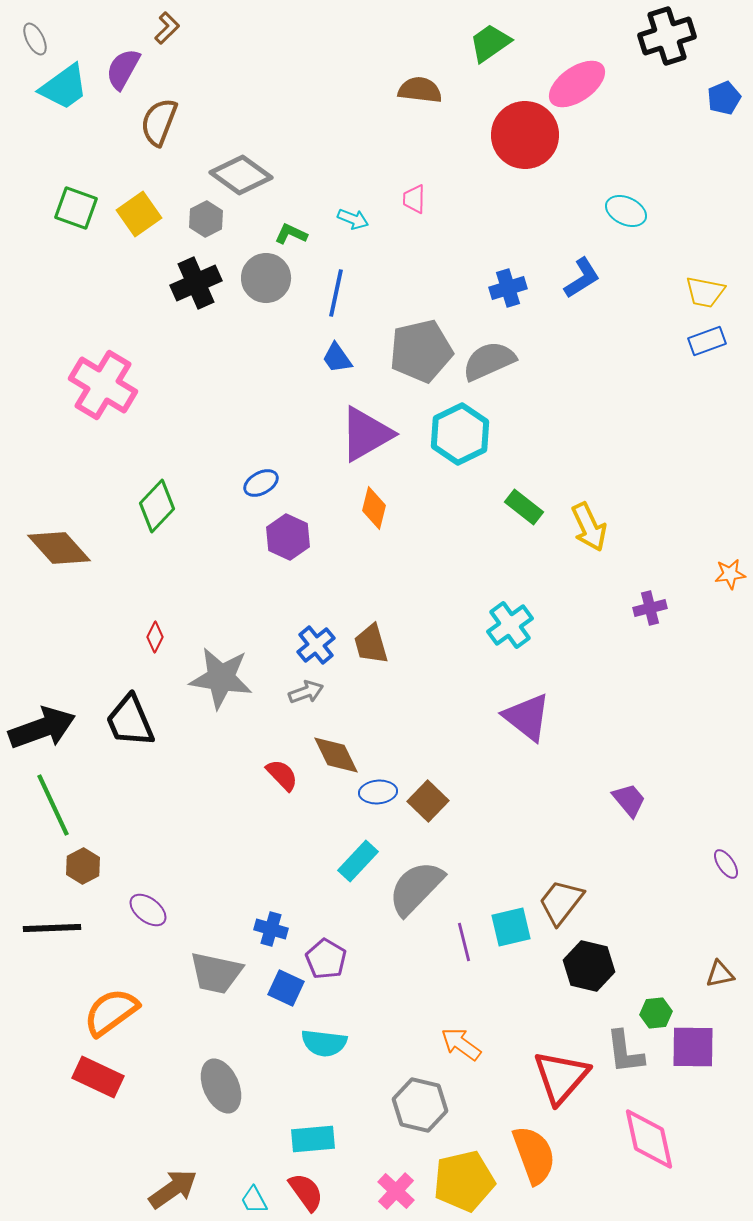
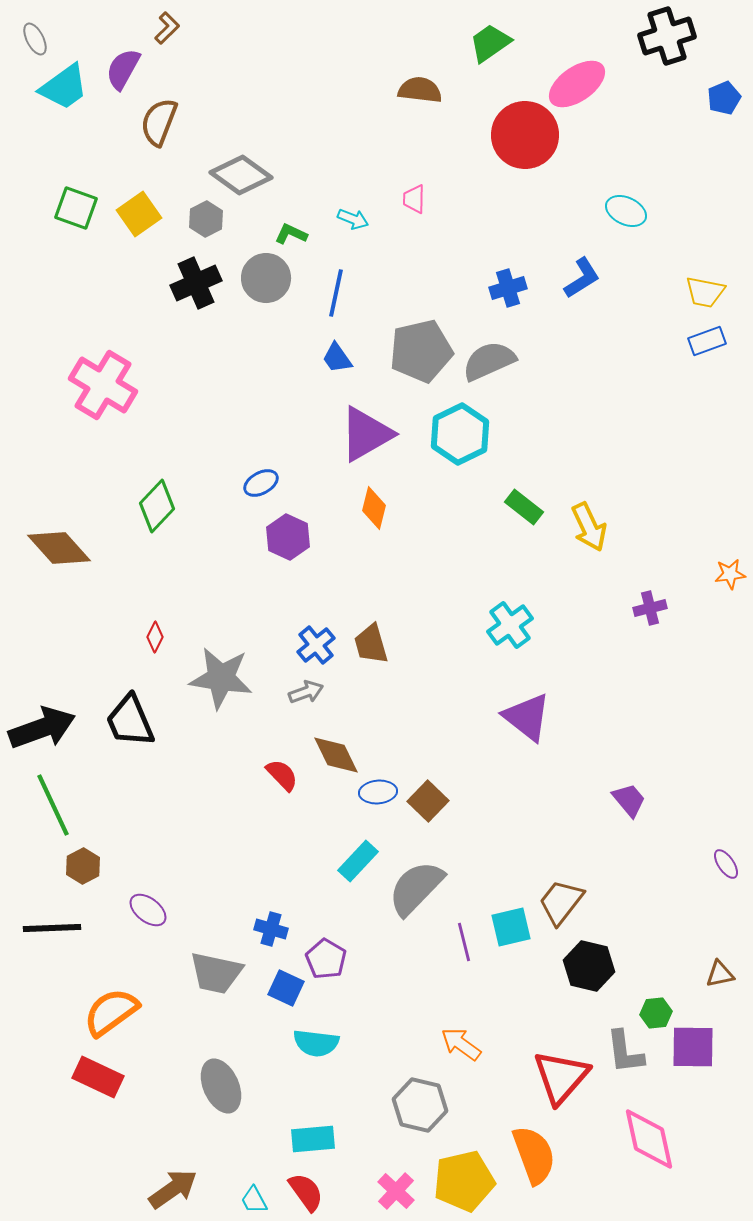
cyan semicircle at (324, 1043): moved 8 px left
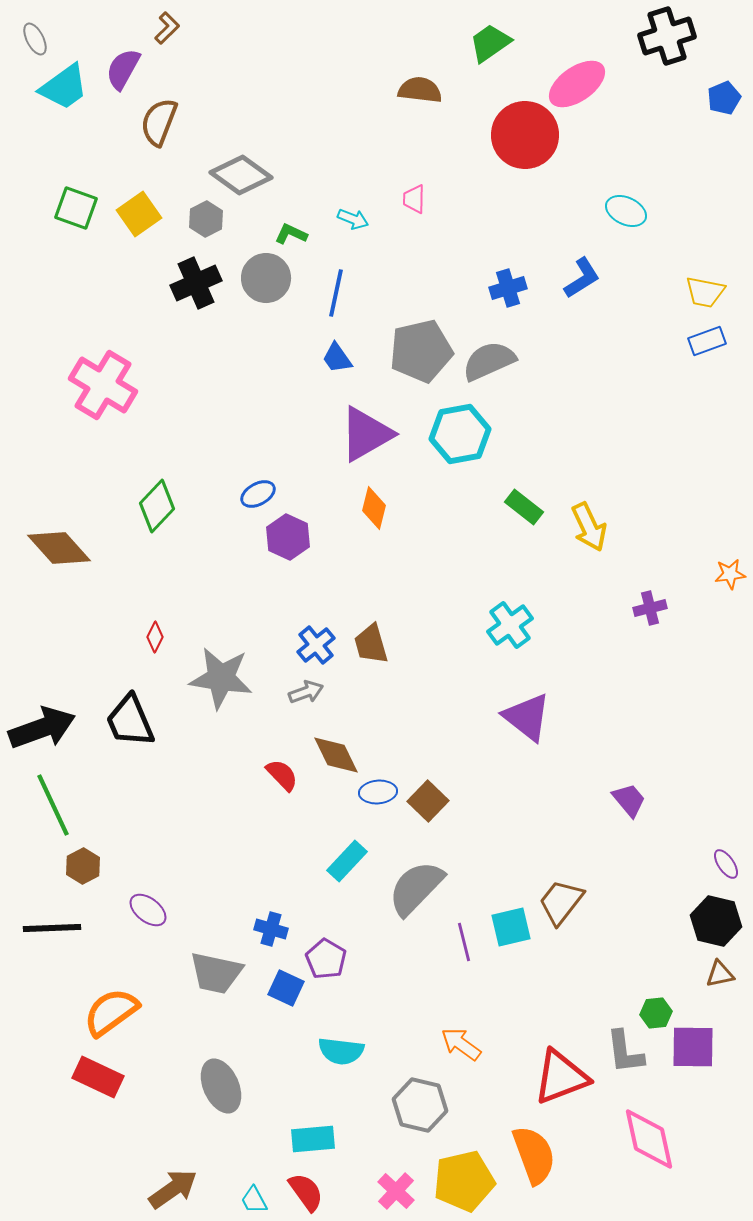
cyan hexagon at (460, 434): rotated 16 degrees clockwise
blue ellipse at (261, 483): moved 3 px left, 11 px down
cyan rectangle at (358, 861): moved 11 px left
black hexagon at (589, 966): moved 127 px right, 45 px up
cyan semicircle at (316, 1043): moved 25 px right, 8 px down
red triangle at (561, 1077): rotated 28 degrees clockwise
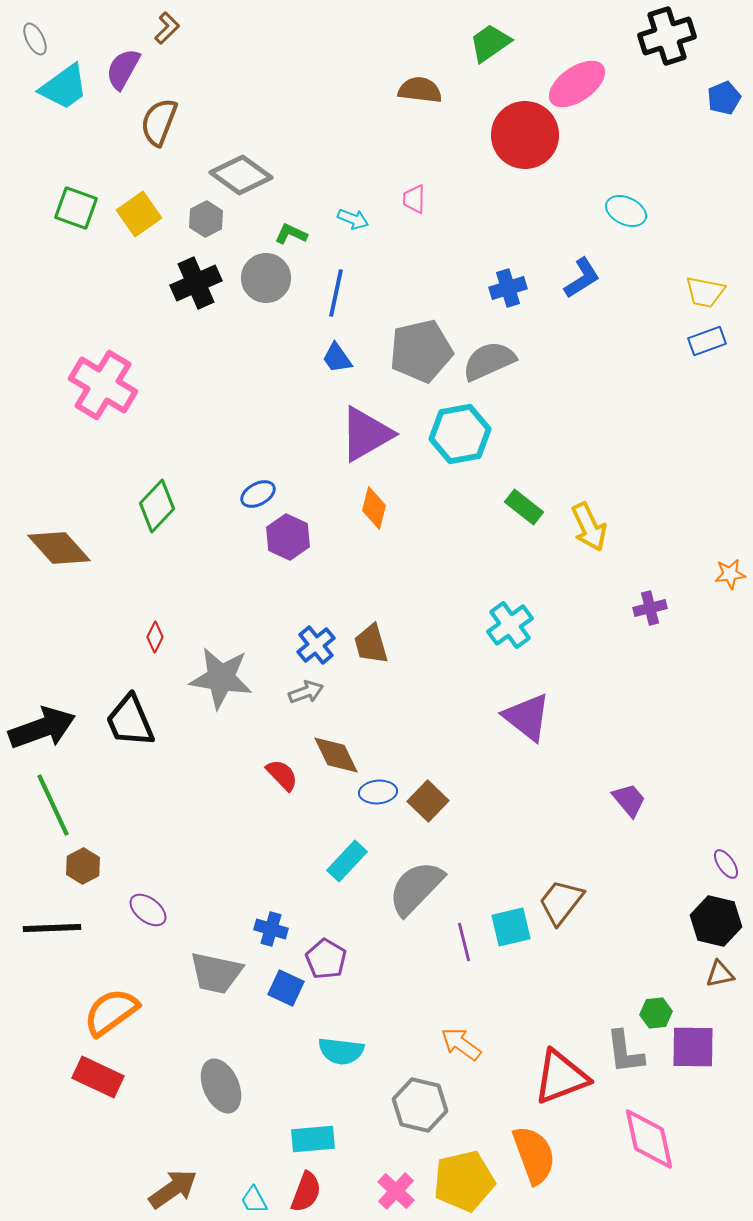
red semicircle at (306, 1192): rotated 57 degrees clockwise
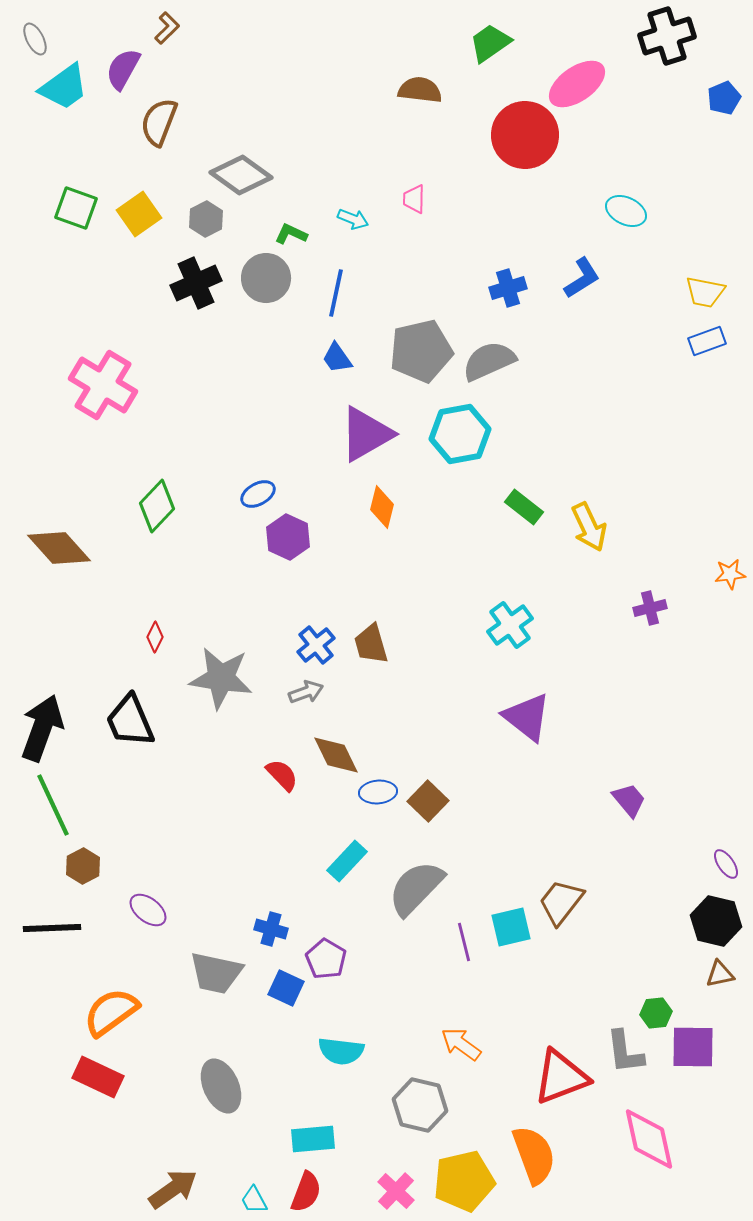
orange diamond at (374, 508): moved 8 px right, 1 px up
black arrow at (42, 728): rotated 50 degrees counterclockwise
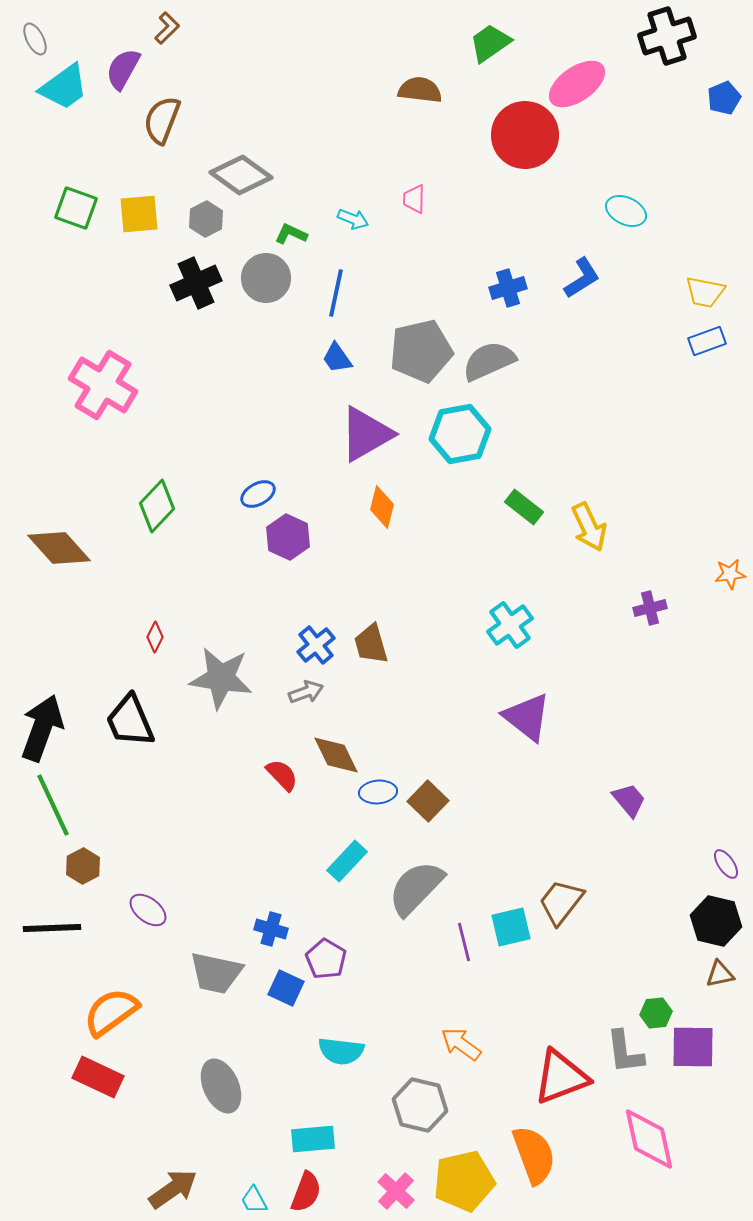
brown semicircle at (159, 122): moved 3 px right, 2 px up
yellow square at (139, 214): rotated 30 degrees clockwise
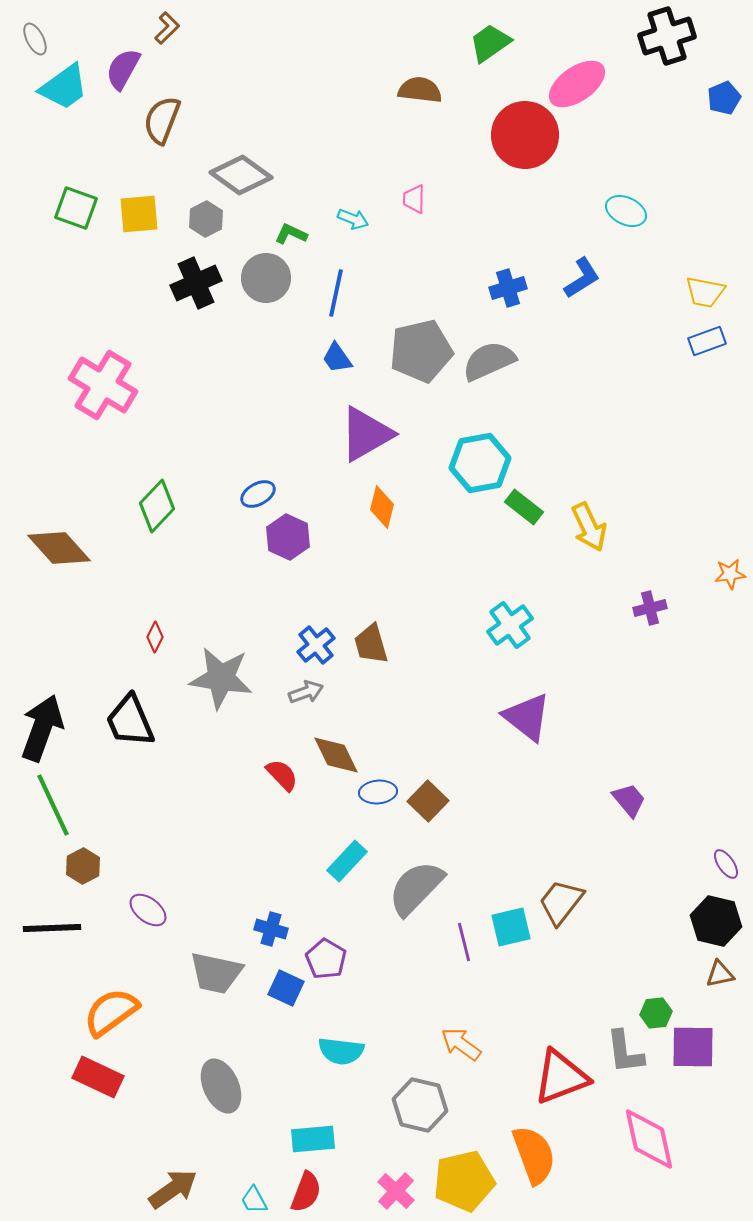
cyan hexagon at (460, 434): moved 20 px right, 29 px down
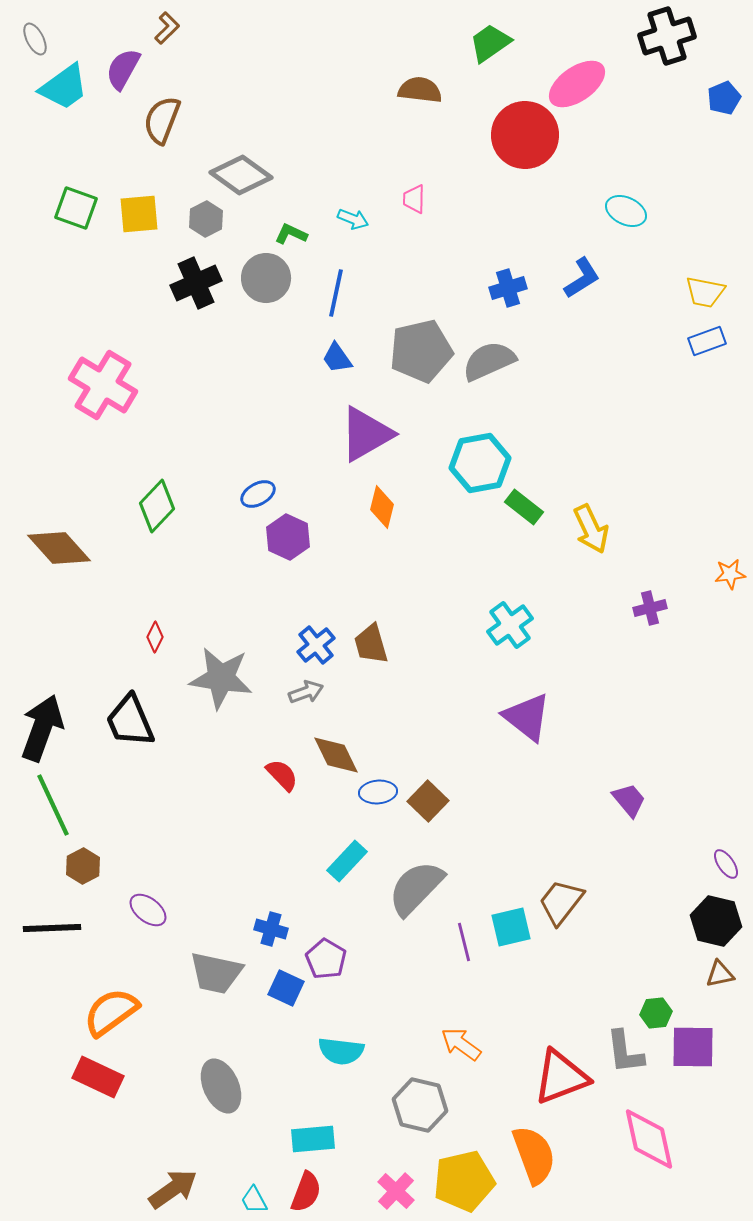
yellow arrow at (589, 527): moved 2 px right, 2 px down
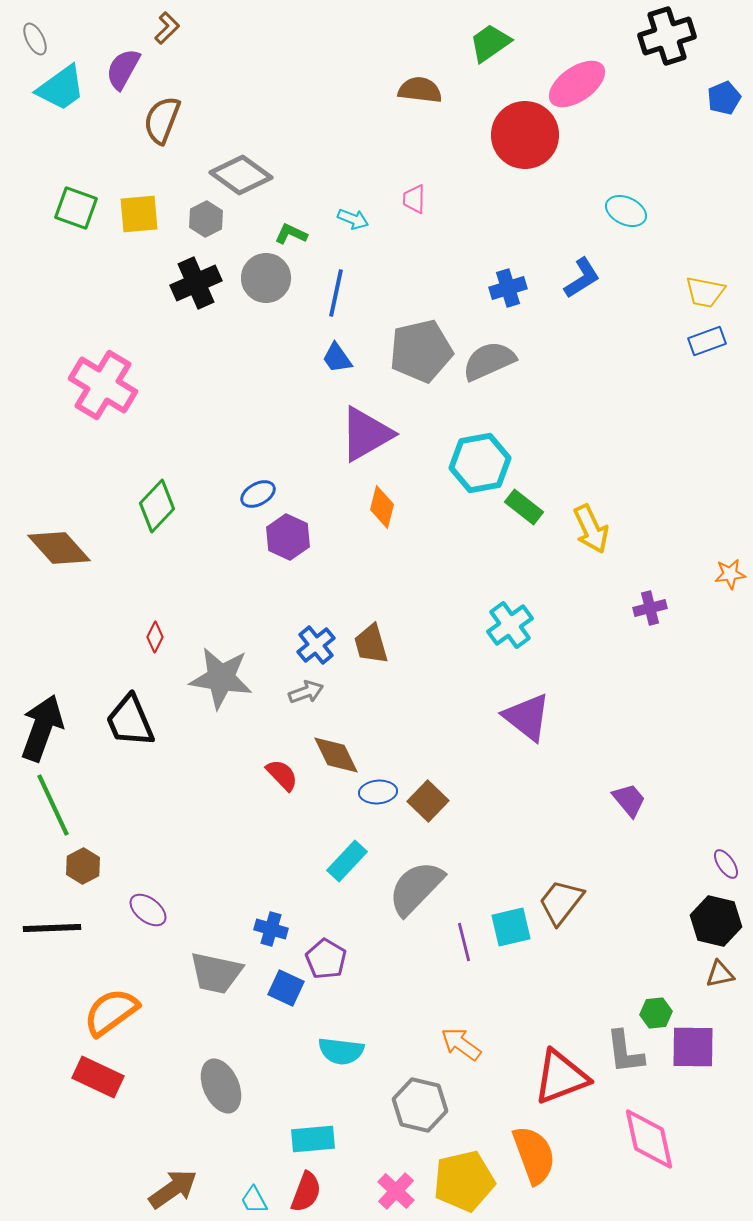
cyan trapezoid at (64, 87): moved 3 px left, 1 px down
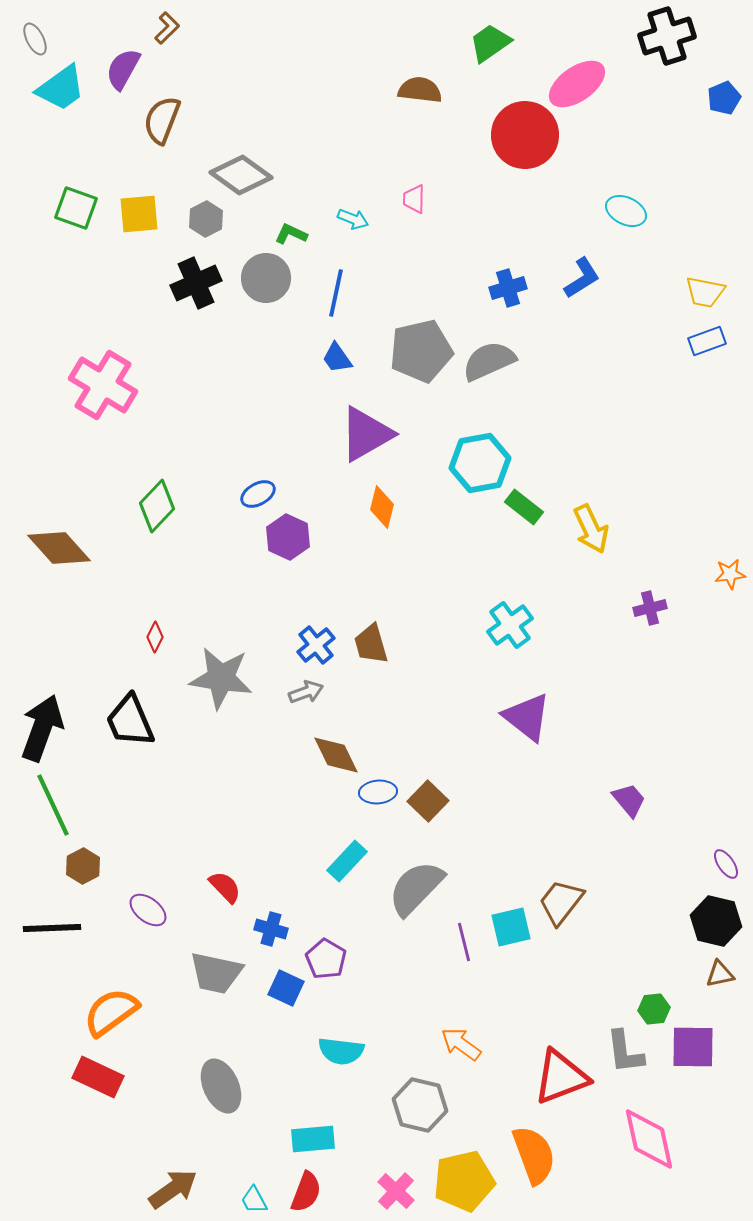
red semicircle at (282, 775): moved 57 px left, 112 px down
green hexagon at (656, 1013): moved 2 px left, 4 px up
